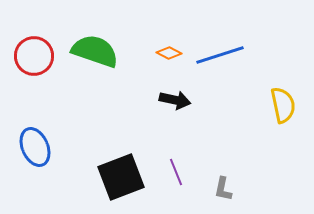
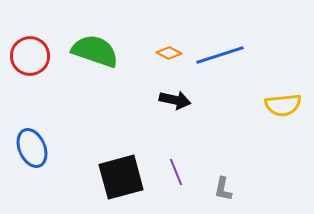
red circle: moved 4 px left
yellow semicircle: rotated 96 degrees clockwise
blue ellipse: moved 3 px left, 1 px down
black square: rotated 6 degrees clockwise
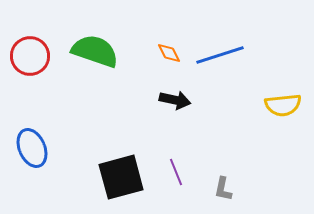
orange diamond: rotated 35 degrees clockwise
